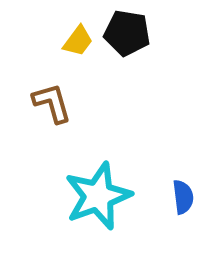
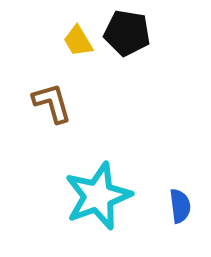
yellow trapezoid: rotated 112 degrees clockwise
blue semicircle: moved 3 px left, 9 px down
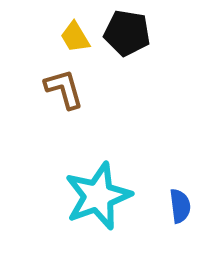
yellow trapezoid: moved 3 px left, 4 px up
brown L-shape: moved 12 px right, 14 px up
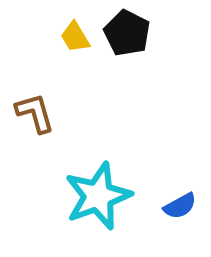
black pentagon: rotated 18 degrees clockwise
brown L-shape: moved 29 px left, 24 px down
blue semicircle: rotated 68 degrees clockwise
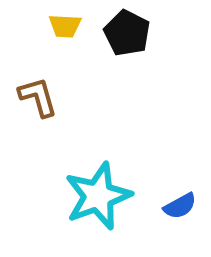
yellow trapezoid: moved 10 px left, 11 px up; rotated 56 degrees counterclockwise
brown L-shape: moved 3 px right, 16 px up
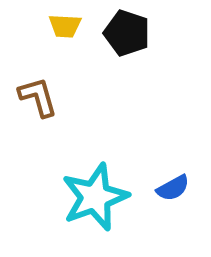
black pentagon: rotated 9 degrees counterclockwise
cyan star: moved 3 px left, 1 px down
blue semicircle: moved 7 px left, 18 px up
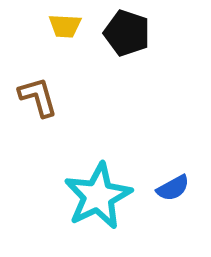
cyan star: moved 3 px right, 1 px up; rotated 6 degrees counterclockwise
